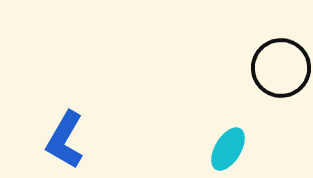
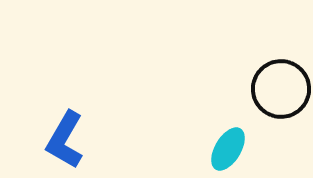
black circle: moved 21 px down
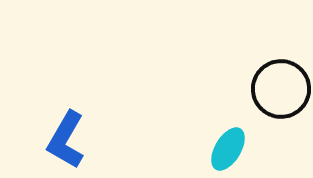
blue L-shape: moved 1 px right
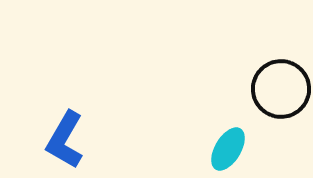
blue L-shape: moved 1 px left
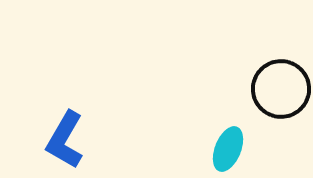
cyan ellipse: rotated 9 degrees counterclockwise
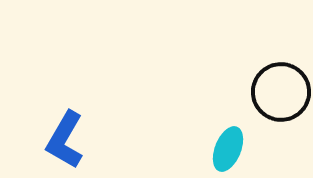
black circle: moved 3 px down
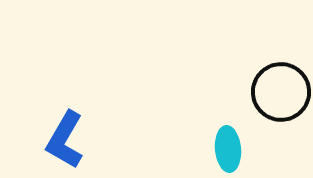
cyan ellipse: rotated 27 degrees counterclockwise
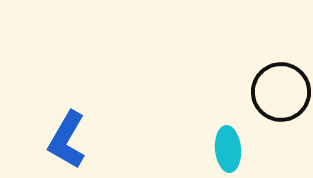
blue L-shape: moved 2 px right
